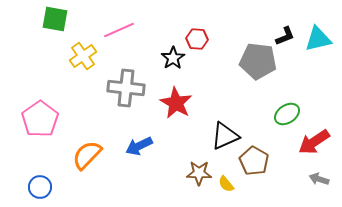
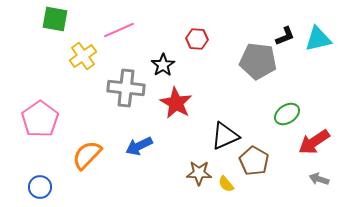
black star: moved 10 px left, 7 px down
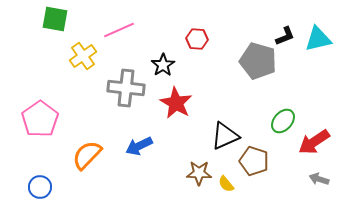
gray pentagon: rotated 9 degrees clockwise
green ellipse: moved 4 px left, 7 px down; rotated 15 degrees counterclockwise
brown pentagon: rotated 12 degrees counterclockwise
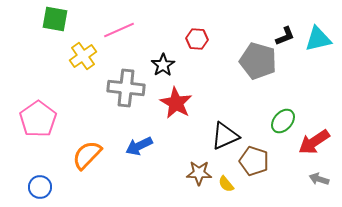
pink pentagon: moved 2 px left
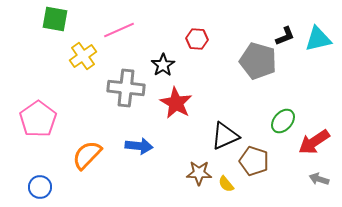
blue arrow: rotated 148 degrees counterclockwise
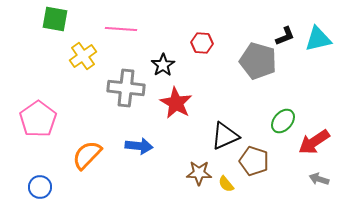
pink line: moved 2 px right, 1 px up; rotated 28 degrees clockwise
red hexagon: moved 5 px right, 4 px down
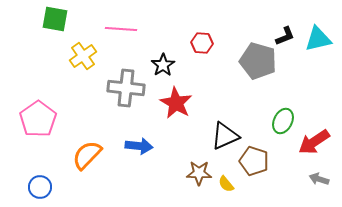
green ellipse: rotated 15 degrees counterclockwise
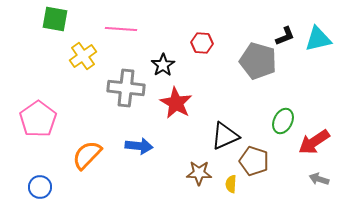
yellow semicircle: moved 5 px right; rotated 42 degrees clockwise
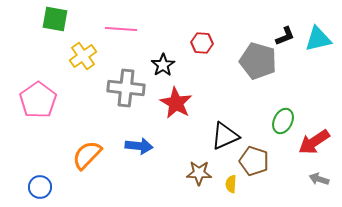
pink pentagon: moved 19 px up
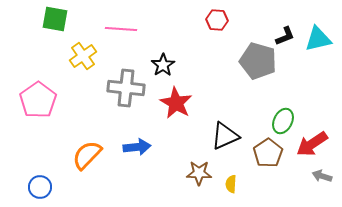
red hexagon: moved 15 px right, 23 px up
red arrow: moved 2 px left, 2 px down
blue arrow: moved 2 px left, 1 px down; rotated 12 degrees counterclockwise
brown pentagon: moved 14 px right, 8 px up; rotated 20 degrees clockwise
gray arrow: moved 3 px right, 3 px up
